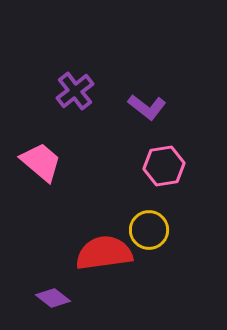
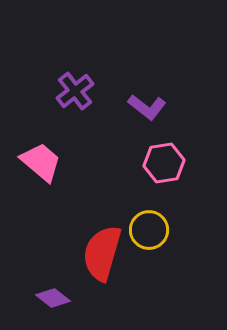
pink hexagon: moved 3 px up
red semicircle: moved 2 px left; rotated 66 degrees counterclockwise
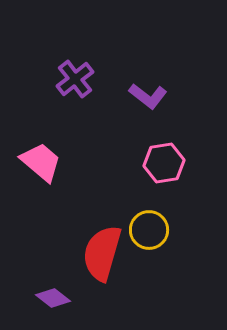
purple cross: moved 12 px up
purple L-shape: moved 1 px right, 11 px up
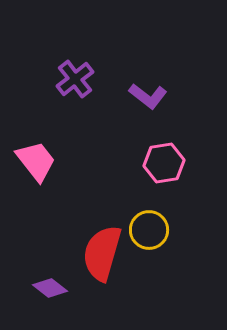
pink trapezoid: moved 5 px left, 1 px up; rotated 12 degrees clockwise
purple diamond: moved 3 px left, 10 px up
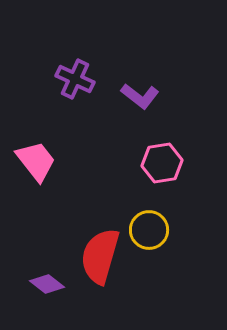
purple cross: rotated 27 degrees counterclockwise
purple L-shape: moved 8 px left
pink hexagon: moved 2 px left
red semicircle: moved 2 px left, 3 px down
purple diamond: moved 3 px left, 4 px up
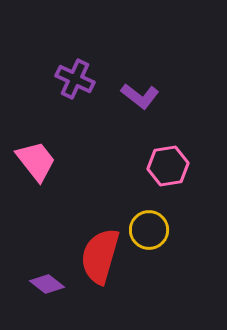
pink hexagon: moved 6 px right, 3 px down
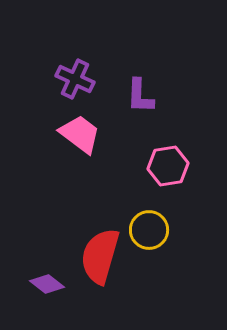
purple L-shape: rotated 54 degrees clockwise
pink trapezoid: moved 44 px right, 27 px up; rotated 15 degrees counterclockwise
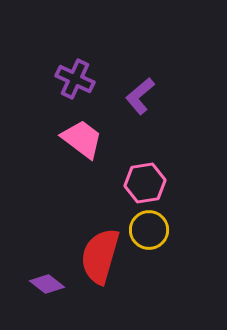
purple L-shape: rotated 48 degrees clockwise
pink trapezoid: moved 2 px right, 5 px down
pink hexagon: moved 23 px left, 17 px down
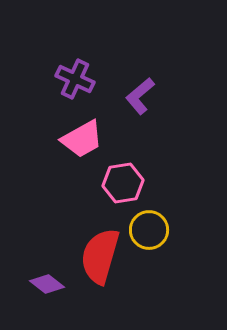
pink trapezoid: rotated 114 degrees clockwise
pink hexagon: moved 22 px left
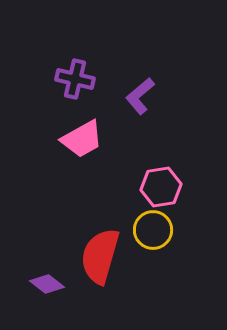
purple cross: rotated 12 degrees counterclockwise
pink hexagon: moved 38 px right, 4 px down
yellow circle: moved 4 px right
